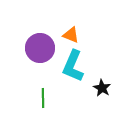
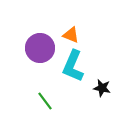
black star: rotated 18 degrees counterclockwise
green line: moved 2 px right, 3 px down; rotated 36 degrees counterclockwise
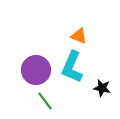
orange triangle: moved 8 px right, 1 px down
purple circle: moved 4 px left, 22 px down
cyan L-shape: moved 1 px left, 1 px down
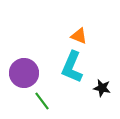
purple circle: moved 12 px left, 3 px down
green line: moved 3 px left
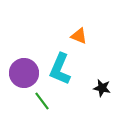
cyan L-shape: moved 12 px left, 2 px down
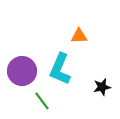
orange triangle: rotated 24 degrees counterclockwise
purple circle: moved 2 px left, 2 px up
black star: moved 1 px up; rotated 24 degrees counterclockwise
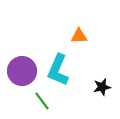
cyan L-shape: moved 2 px left, 1 px down
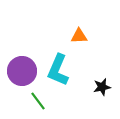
green line: moved 4 px left
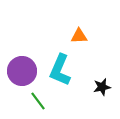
cyan L-shape: moved 2 px right
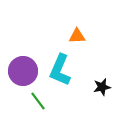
orange triangle: moved 2 px left
purple circle: moved 1 px right
